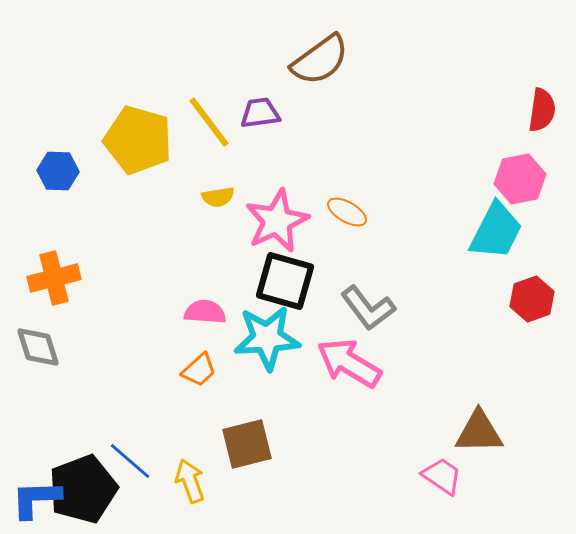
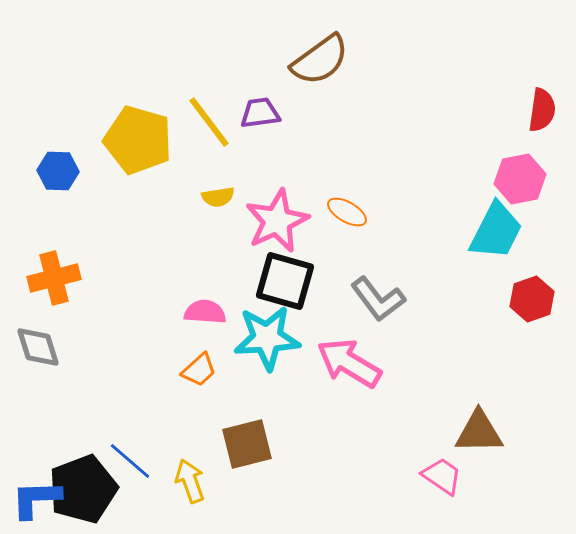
gray L-shape: moved 10 px right, 9 px up
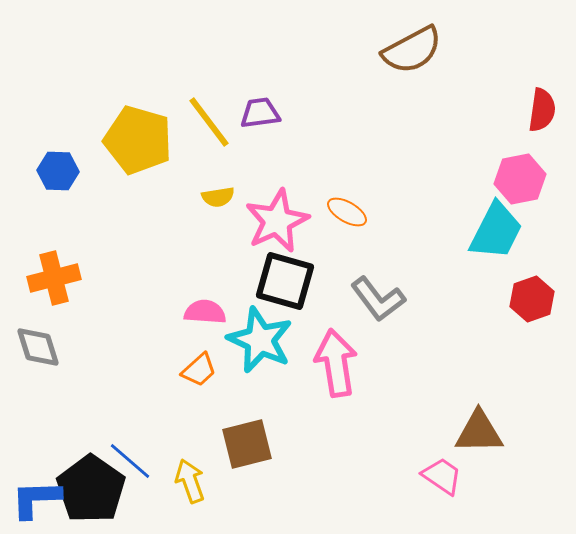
brown semicircle: moved 92 px right, 10 px up; rotated 8 degrees clockwise
cyan star: moved 7 px left, 2 px down; rotated 28 degrees clockwise
pink arrow: moved 13 px left; rotated 50 degrees clockwise
black pentagon: moved 8 px right; rotated 16 degrees counterclockwise
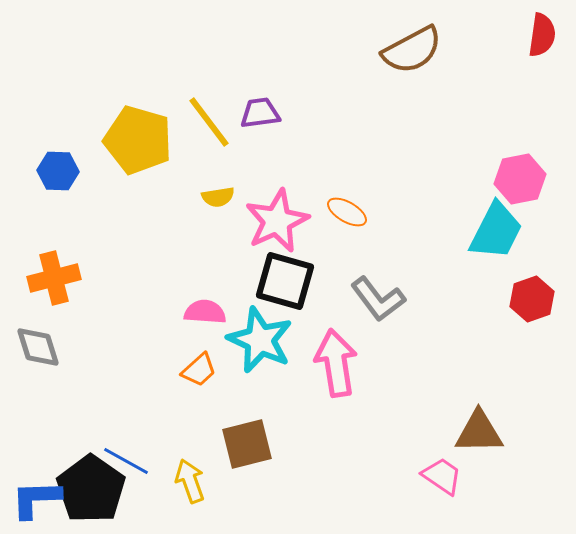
red semicircle: moved 75 px up
blue line: moved 4 px left; rotated 12 degrees counterclockwise
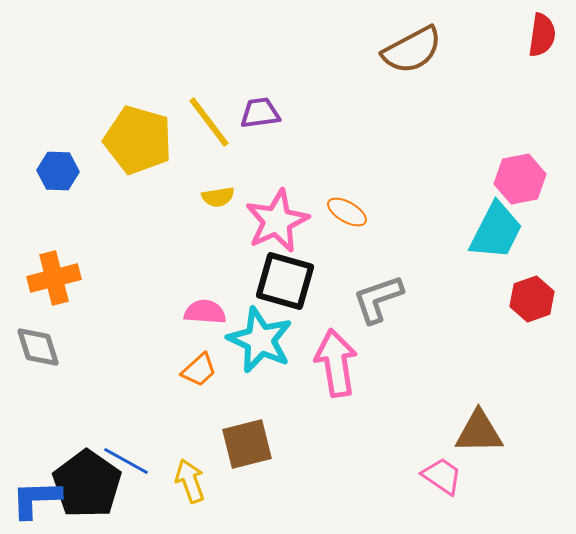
gray L-shape: rotated 108 degrees clockwise
black pentagon: moved 4 px left, 5 px up
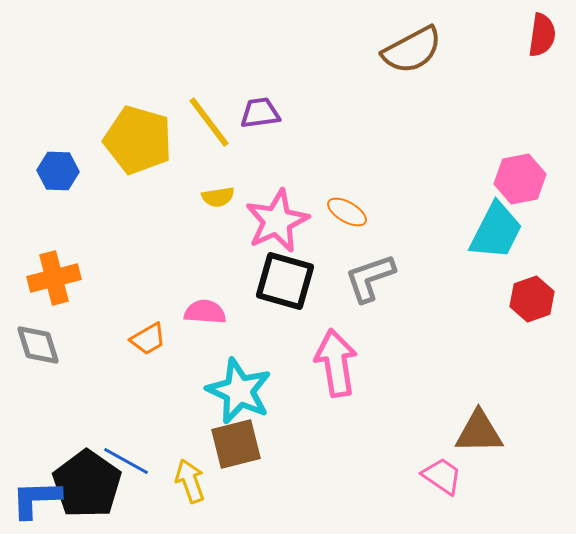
gray L-shape: moved 8 px left, 21 px up
cyan star: moved 21 px left, 51 px down
gray diamond: moved 2 px up
orange trapezoid: moved 51 px left, 31 px up; rotated 12 degrees clockwise
brown square: moved 11 px left
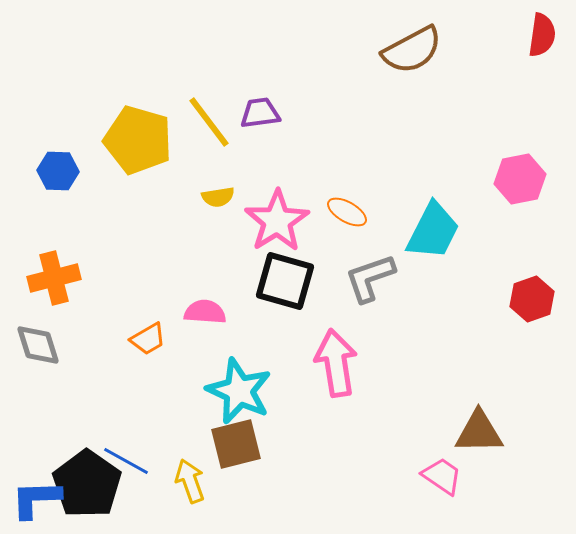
pink star: rotated 8 degrees counterclockwise
cyan trapezoid: moved 63 px left
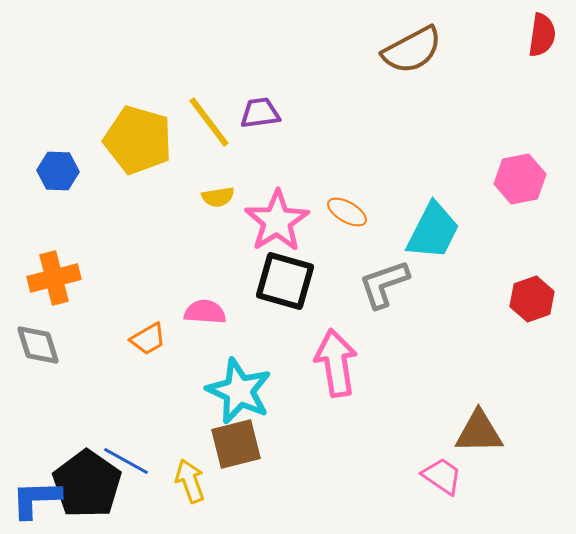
gray L-shape: moved 14 px right, 6 px down
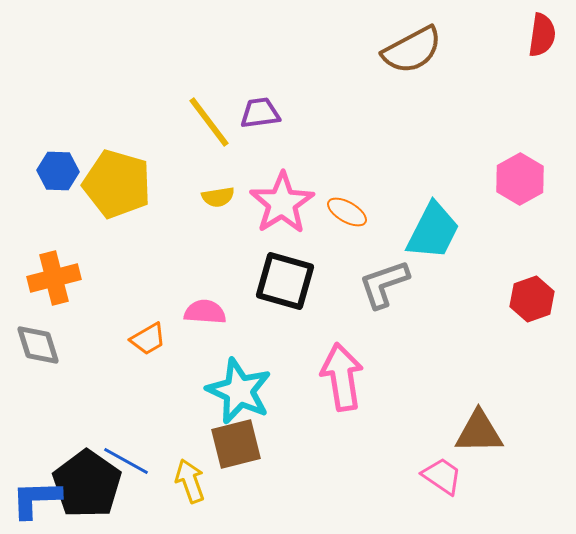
yellow pentagon: moved 21 px left, 44 px down
pink hexagon: rotated 18 degrees counterclockwise
pink star: moved 5 px right, 18 px up
pink arrow: moved 6 px right, 14 px down
